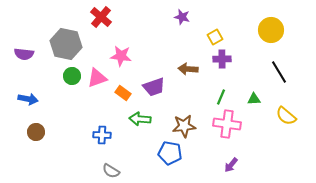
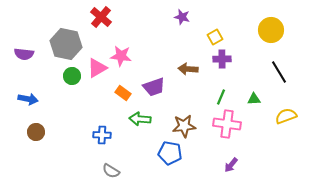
pink triangle: moved 10 px up; rotated 10 degrees counterclockwise
yellow semicircle: rotated 120 degrees clockwise
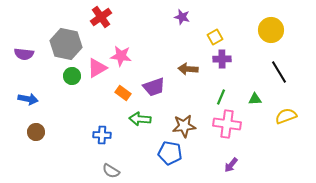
red cross: rotated 15 degrees clockwise
green triangle: moved 1 px right
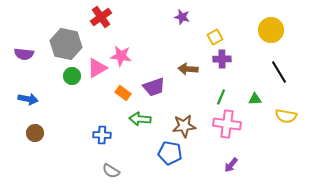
yellow semicircle: rotated 150 degrees counterclockwise
brown circle: moved 1 px left, 1 px down
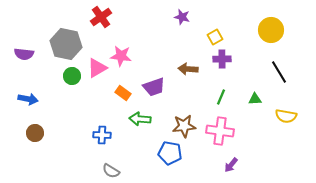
pink cross: moved 7 px left, 7 px down
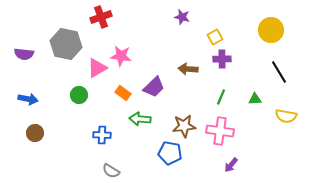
red cross: rotated 15 degrees clockwise
green circle: moved 7 px right, 19 px down
purple trapezoid: rotated 25 degrees counterclockwise
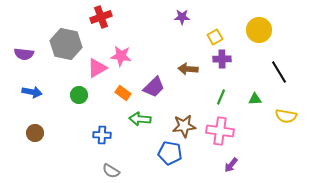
purple star: rotated 14 degrees counterclockwise
yellow circle: moved 12 px left
blue arrow: moved 4 px right, 7 px up
